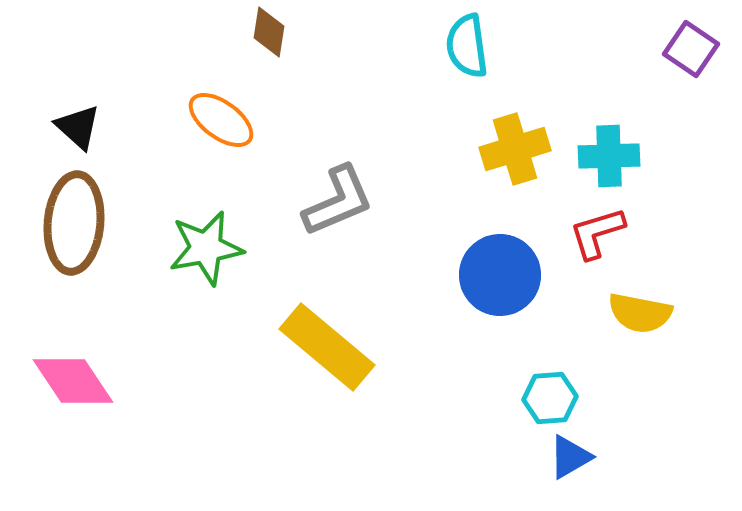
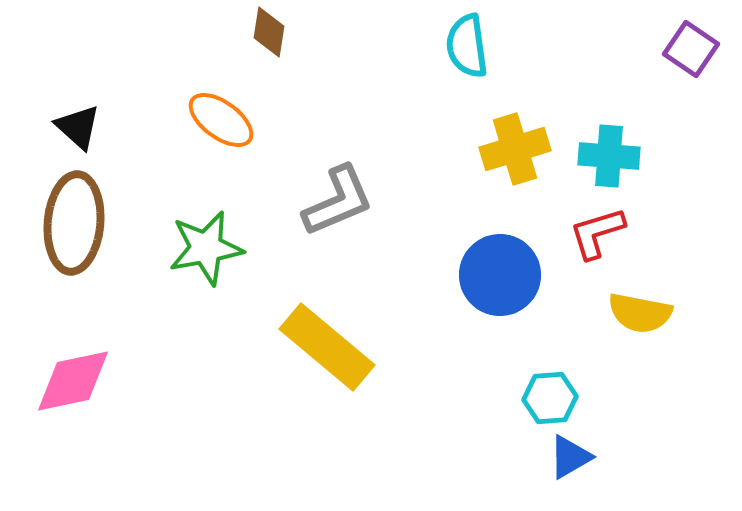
cyan cross: rotated 6 degrees clockwise
pink diamond: rotated 68 degrees counterclockwise
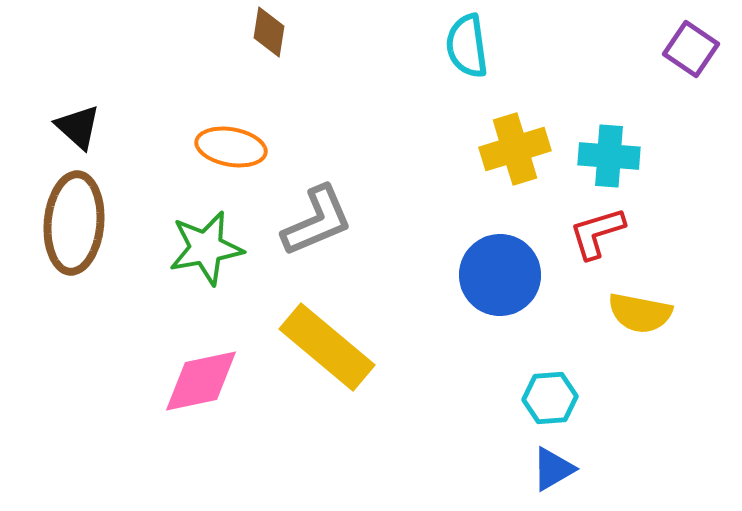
orange ellipse: moved 10 px right, 27 px down; rotated 26 degrees counterclockwise
gray L-shape: moved 21 px left, 20 px down
pink diamond: moved 128 px right
blue triangle: moved 17 px left, 12 px down
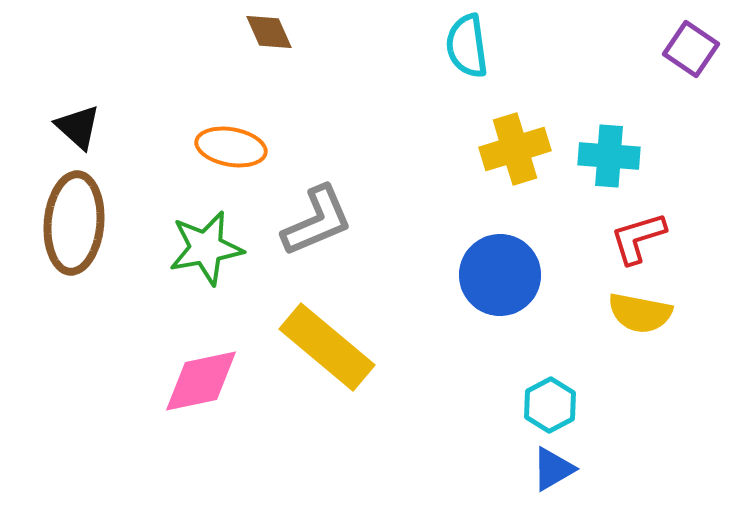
brown diamond: rotated 33 degrees counterclockwise
red L-shape: moved 41 px right, 5 px down
cyan hexagon: moved 7 px down; rotated 24 degrees counterclockwise
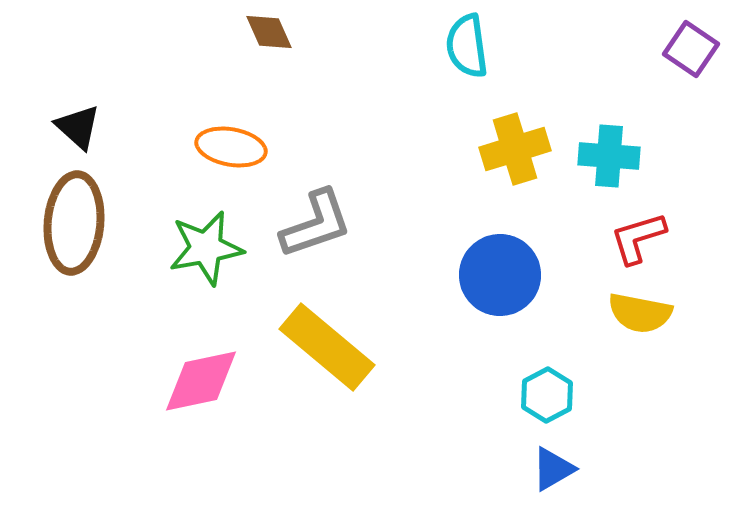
gray L-shape: moved 1 px left, 3 px down; rotated 4 degrees clockwise
cyan hexagon: moved 3 px left, 10 px up
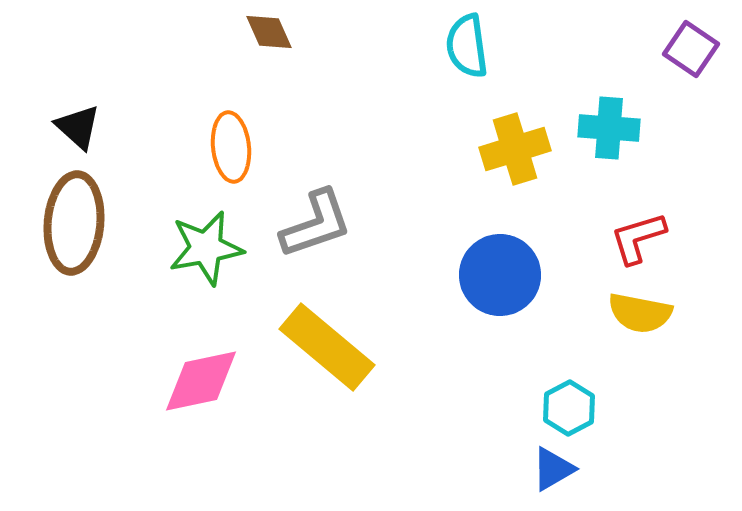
orange ellipse: rotated 74 degrees clockwise
cyan cross: moved 28 px up
cyan hexagon: moved 22 px right, 13 px down
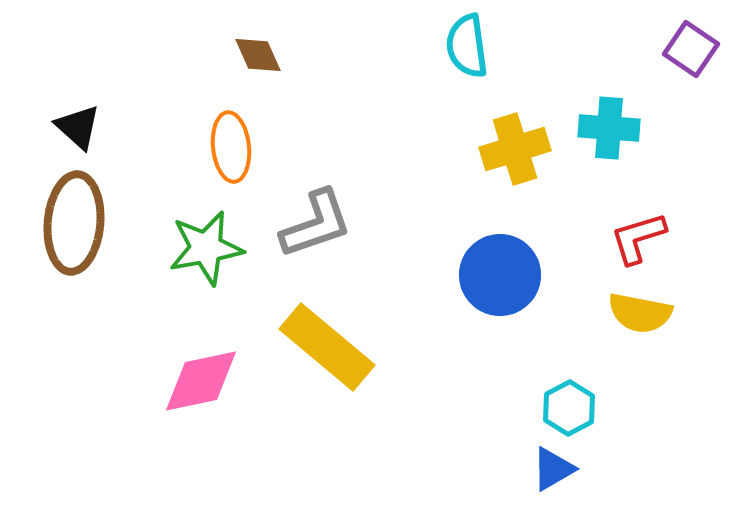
brown diamond: moved 11 px left, 23 px down
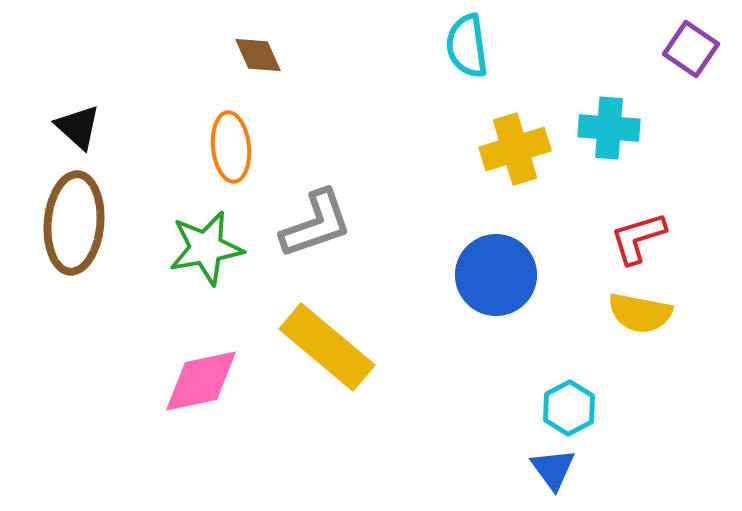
blue circle: moved 4 px left
blue triangle: rotated 36 degrees counterclockwise
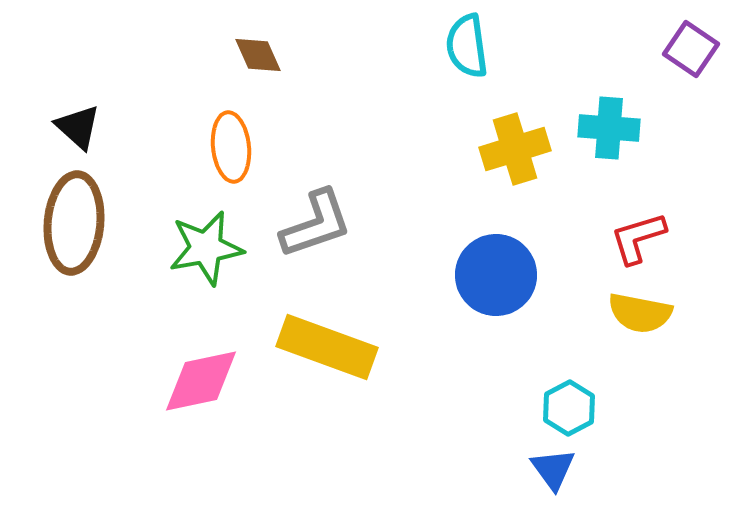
yellow rectangle: rotated 20 degrees counterclockwise
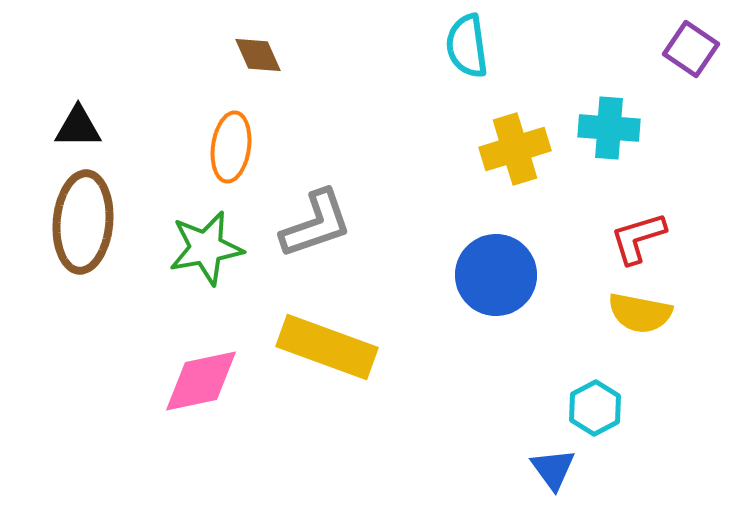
black triangle: rotated 42 degrees counterclockwise
orange ellipse: rotated 14 degrees clockwise
brown ellipse: moved 9 px right, 1 px up
cyan hexagon: moved 26 px right
